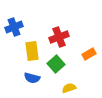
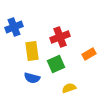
red cross: moved 1 px right
green square: rotated 18 degrees clockwise
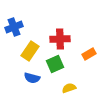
red cross: moved 2 px down; rotated 18 degrees clockwise
yellow rectangle: moved 2 px left; rotated 42 degrees clockwise
green square: moved 1 px left
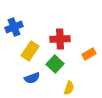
green square: rotated 24 degrees counterclockwise
blue semicircle: rotated 35 degrees counterclockwise
yellow semicircle: rotated 128 degrees clockwise
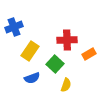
red cross: moved 7 px right, 1 px down
yellow semicircle: moved 3 px left, 3 px up
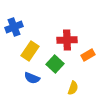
orange rectangle: moved 1 px left, 1 px down
blue semicircle: rotated 42 degrees clockwise
yellow semicircle: moved 7 px right, 3 px down
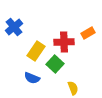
blue cross: rotated 18 degrees counterclockwise
red cross: moved 3 px left, 2 px down
yellow rectangle: moved 6 px right
orange rectangle: moved 22 px up
yellow semicircle: rotated 40 degrees counterclockwise
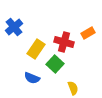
red cross: rotated 18 degrees clockwise
yellow rectangle: moved 2 px up
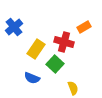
orange rectangle: moved 4 px left, 6 px up
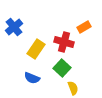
green square: moved 7 px right, 4 px down
